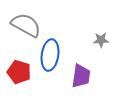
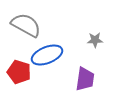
gray star: moved 6 px left
blue ellipse: moved 3 px left; rotated 60 degrees clockwise
purple trapezoid: moved 4 px right, 3 px down
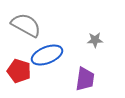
red pentagon: moved 1 px up
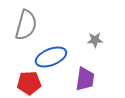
gray semicircle: rotated 76 degrees clockwise
blue ellipse: moved 4 px right, 2 px down
red pentagon: moved 10 px right, 12 px down; rotated 20 degrees counterclockwise
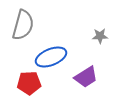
gray semicircle: moved 3 px left
gray star: moved 5 px right, 4 px up
purple trapezoid: moved 1 px right, 2 px up; rotated 50 degrees clockwise
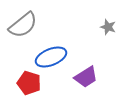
gray semicircle: rotated 36 degrees clockwise
gray star: moved 8 px right, 9 px up; rotated 21 degrees clockwise
red pentagon: rotated 20 degrees clockwise
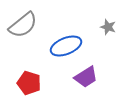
blue ellipse: moved 15 px right, 11 px up
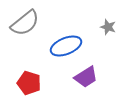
gray semicircle: moved 2 px right, 2 px up
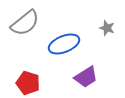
gray star: moved 1 px left, 1 px down
blue ellipse: moved 2 px left, 2 px up
red pentagon: moved 1 px left
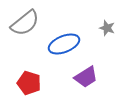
red pentagon: moved 1 px right
